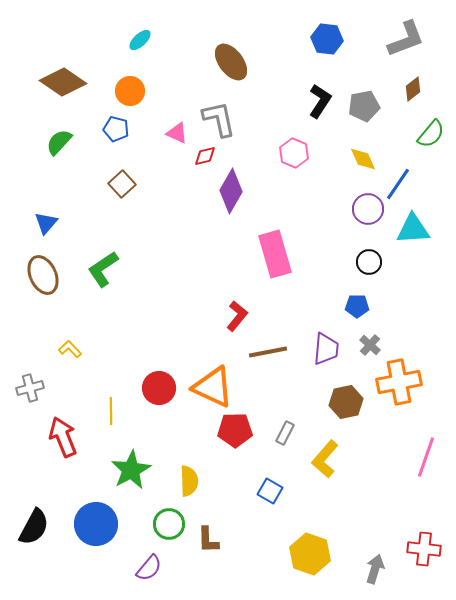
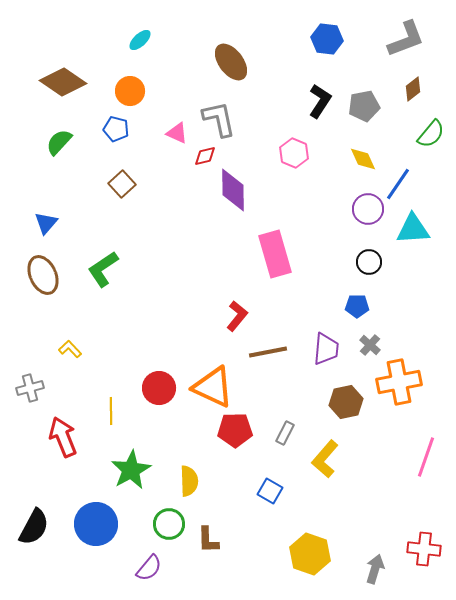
purple diamond at (231, 191): moved 2 px right, 1 px up; rotated 30 degrees counterclockwise
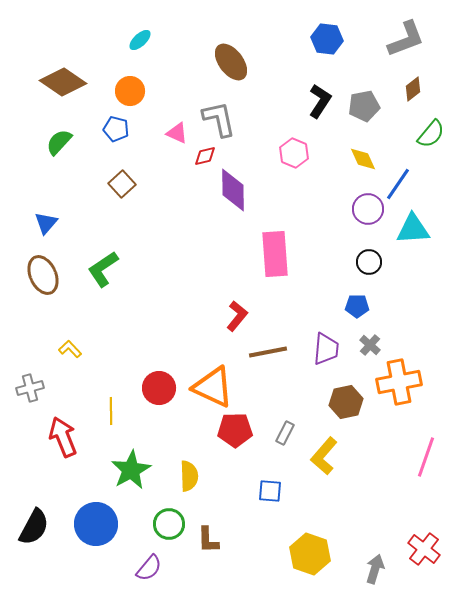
pink rectangle at (275, 254): rotated 12 degrees clockwise
yellow L-shape at (325, 459): moved 1 px left, 3 px up
yellow semicircle at (189, 481): moved 5 px up
blue square at (270, 491): rotated 25 degrees counterclockwise
red cross at (424, 549): rotated 32 degrees clockwise
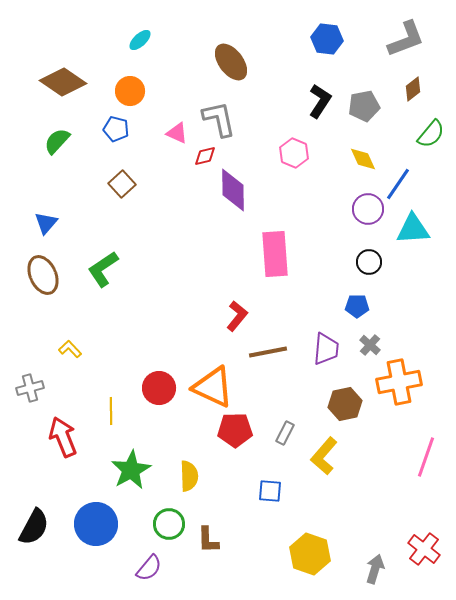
green semicircle at (59, 142): moved 2 px left, 1 px up
brown hexagon at (346, 402): moved 1 px left, 2 px down
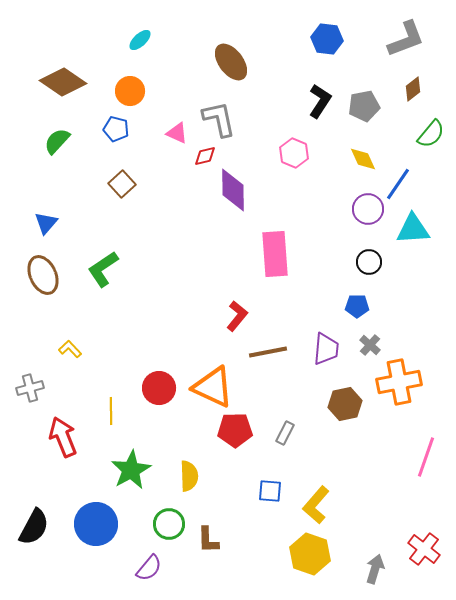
yellow L-shape at (324, 456): moved 8 px left, 49 px down
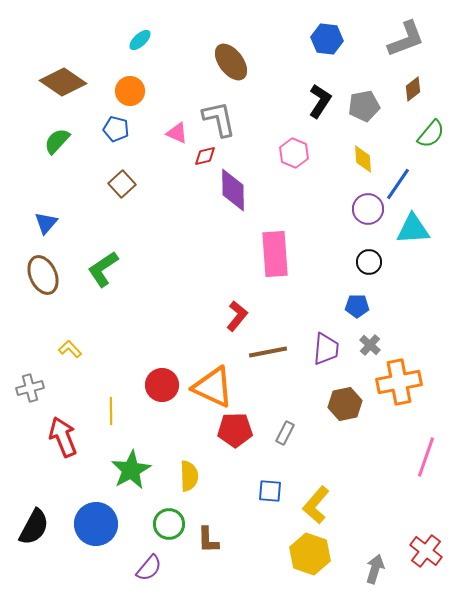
yellow diamond at (363, 159): rotated 20 degrees clockwise
red circle at (159, 388): moved 3 px right, 3 px up
red cross at (424, 549): moved 2 px right, 2 px down
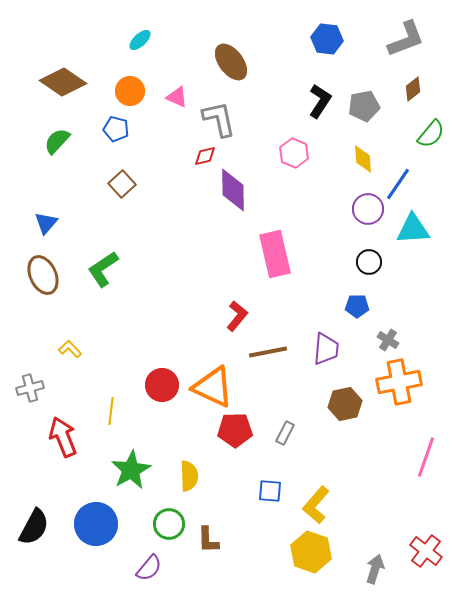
pink triangle at (177, 133): moved 36 px up
pink rectangle at (275, 254): rotated 9 degrees counterclockwise
gray cross at (370, 345): moved 18 px right, 5 px up; rotated 10 degrees counterclockwise
yellow line at (111, 411): rotated 8 degrees clockwise
yellow hexagon at (310, 554): moved 1 px right, 2 px up
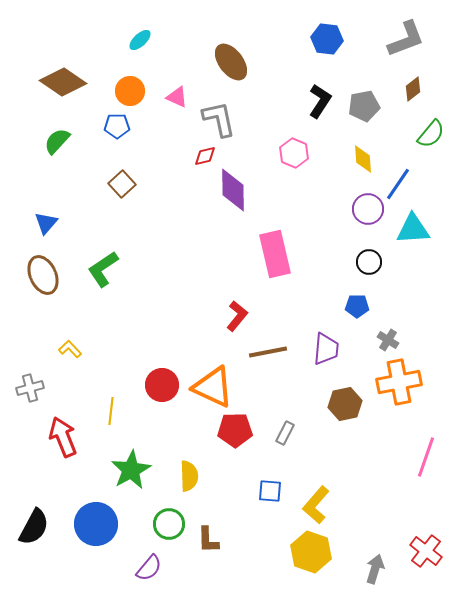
blue pentagon at (116, 129): moved 1 px right, 3 px up; rotated 15 degrees counterclockwise
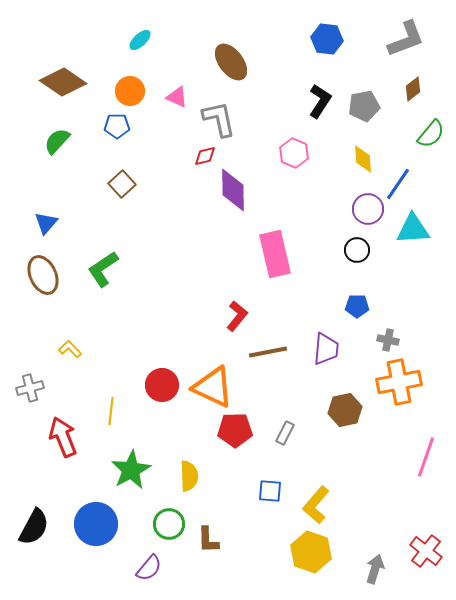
black circle at (369, 262): moved 12 px left, 12 px up
gray cross at (388, 340): rotated 20 degrees counterclockwise
brown hexagon at (345, 404): moved 6 px down
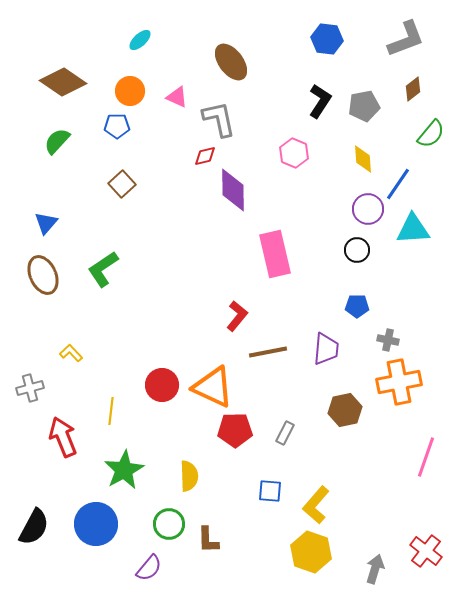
yellow L-shape at (70, 349): moved 1 px right, 4 px down
green star at (131, 470): moved 7 px left
